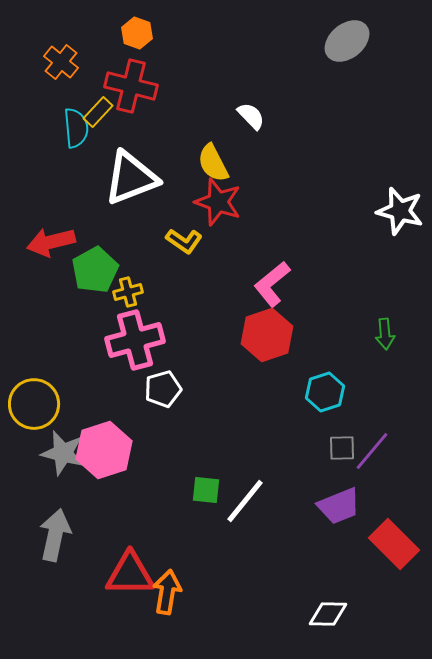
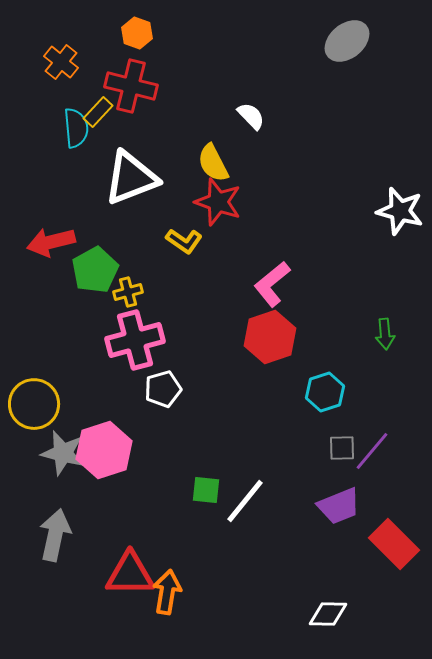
red hexagon: moved 3 px right, 2 px down
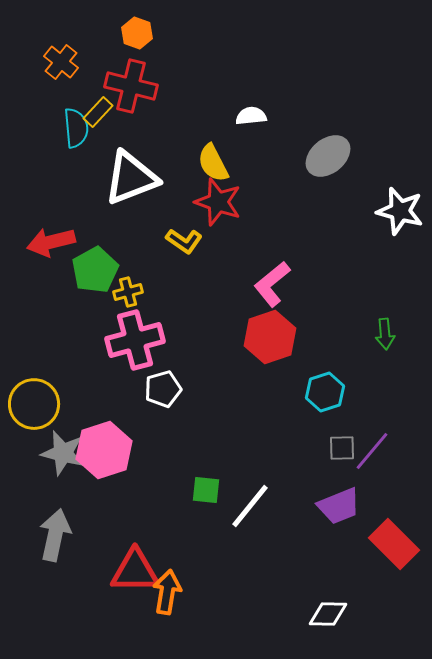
gray ellipse: moved 19 px left, 115 px down
white semicircle: rotated 52 degrees counterclockwise
white line: moved 5 px right, 5 px down
red triangle: moved 5 px right, 3 px up
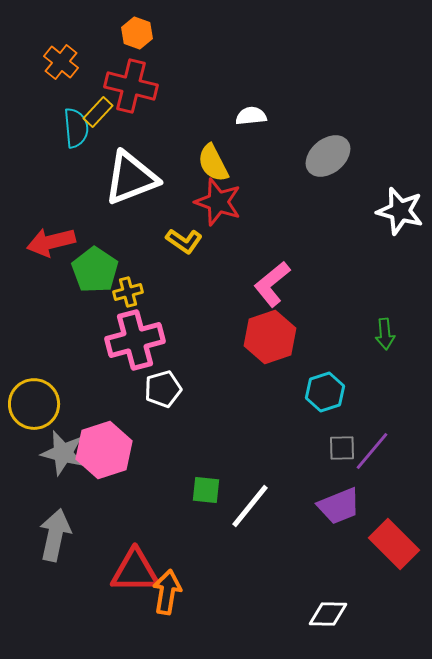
green pentagon: rotated 9 degrees counterclockwise
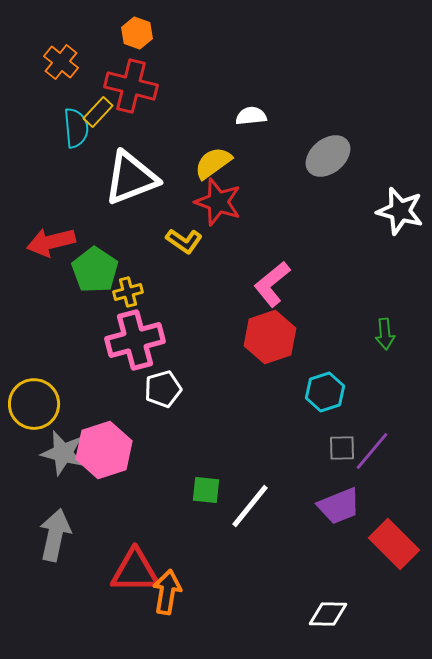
yellow semicircle: rotated 81 degrees clockwise
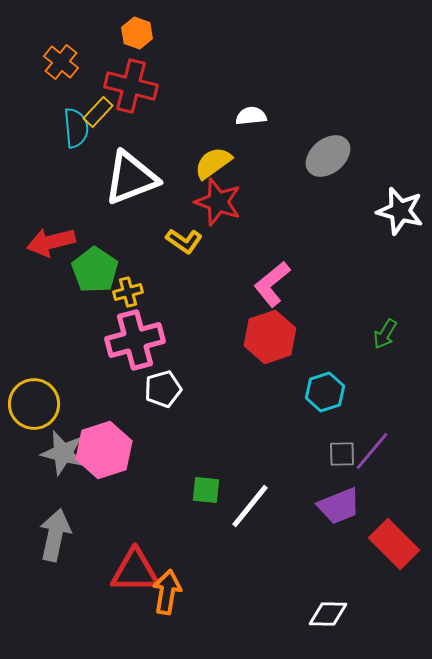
green arrow: rotated 36 degrees clockwise
gray square: moved 6 px down
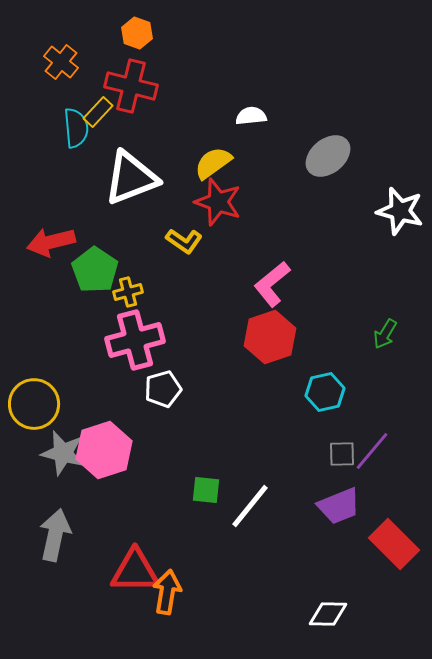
cyan hexagon: rotated 6 degrees clockwise
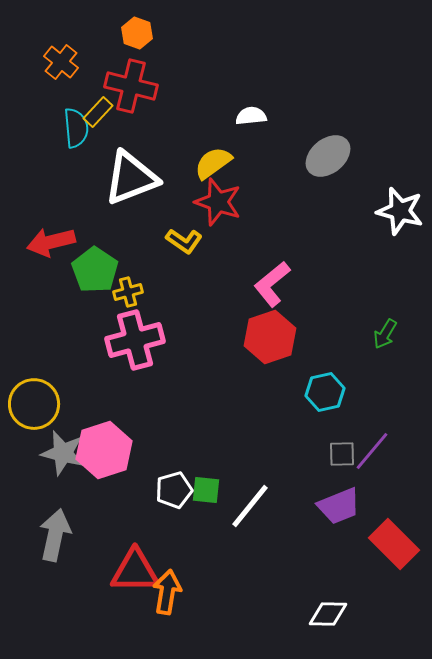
white pentagon: moved 11 px right, 101 px down
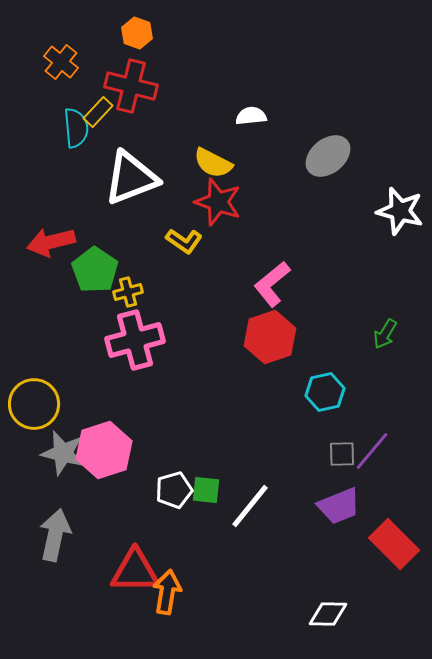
yellow semicircle: rotated 117 degrees counterclockwise
